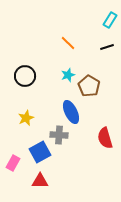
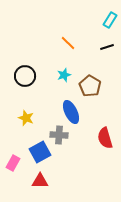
cyan star: moved 4 px left
brown pentagon: moved 1 px right
yellow star: rotated 28 degrees counterclockwise
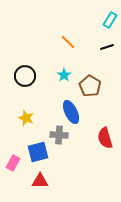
orange line: moved 1 px up
cyan star: rotated 16 degrees counterclockwise
blue square: moved 2 px left; rotated 15 degrees clockwise
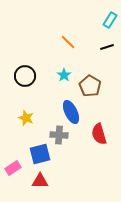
red semicircle: moved 6 px left, 4 px up
blue square: moved 2 px right, 2 px down
pink rectangle: moved 5 px down; rotated 28 degrees clockwise
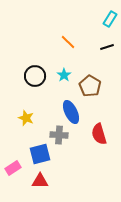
cyan rectangle: moved 1 px up
black circle: moved 10 px right
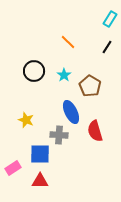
black line: rotated 40 degrees counterclockwise
black circle: moved 1 px left, 5 px up
yellow star: moved 2 px down
red semicircle: moved 4 px left, 3 px up
blue square: rotated 15 degrees clockwise
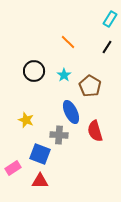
blue square: rotated 20 degrees clockwise
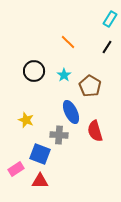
pink rectangle: moved 3 px right, 1 px down
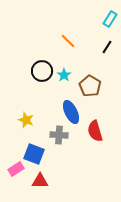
orange line: moved 1 px up
black circle: moved 8 px right
blue square: moved 6 px left
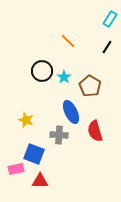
cyan star: moved 2 px down
pink rectangle: rotated 21 degrees clockwise
